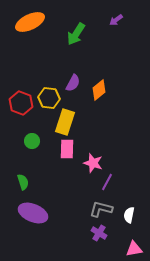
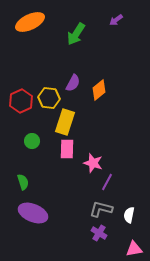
red hexagon: moved 2 px up; rotated 15 degrees clockwise
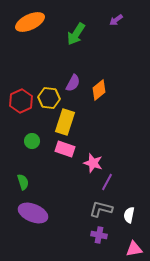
pink rectangle: moved 2 px left; rotated 72 degrees counterclockwise
purple cross: moved 2 px down; rotated 21 degrees counterclockwise
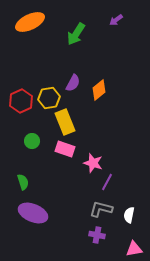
yellow hexagon: rotated 15 degrees counterclockwise
yellow rectangle: rotated 40 degrees counterclockwise
purple cross: moved 2 px left
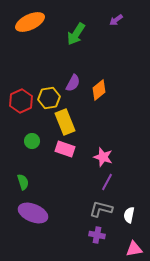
pink star: moved 10 px right, 6 px up
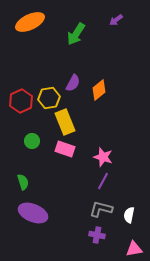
purple line: moved 4 px left, 1 px up
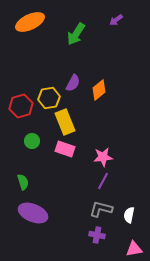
red hexagon: moved 5 px down; rotated 10 degrees clockwise
pink star: rotated 24 degrees counterclockwise
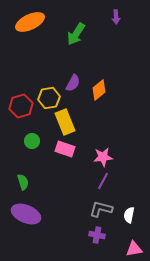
purple arrow: moved 3 px up; rotated 56 degrees counterclockwise
purple ellipse: moved 7 px left, 1 px down
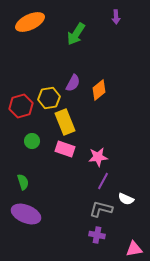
pink star: moved 5 px left
white semicircle: moved 3 px left, 16 px up; rotated 77 degrees counterclockwise
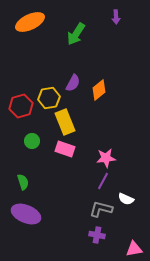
pink star: moved 8 px right, 1 px down
